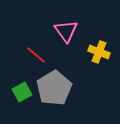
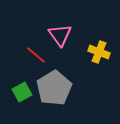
pink triangle: moved 6 px left, 4 px down
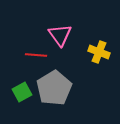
red line: rotated 35 degrees counterclockwise
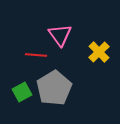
yellow cross: rotated 25 degrees clockwise
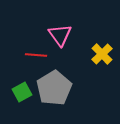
yellow cross: moved 3 px right, 2 px down
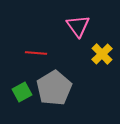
pink triangle: moved 18 px right, 9 px up
red line: moved 2 px up
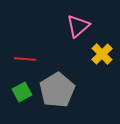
pink triangle: rotated 25 degrees clockwise
red line: moved 11 px left, 6 px down
gray pentagon: moved 3 px right, 2 px down
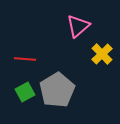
green square: moved 3 px right
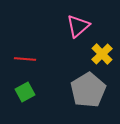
gray pentagon: moved 31 px right
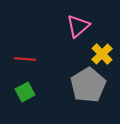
gray pentagon: moved 5 px up
